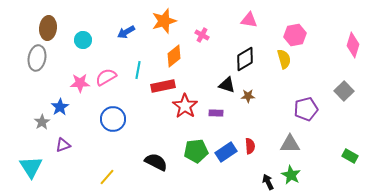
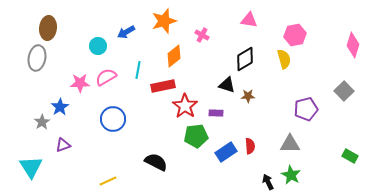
cyan circle: moved 15 px right, 6 px down
green pentagon: moved 15 px up
yellow line: moved 1 px right, 4 px down; rotated 24 degrees clockwise
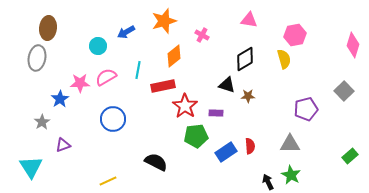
blue star: moved 8 px up
green rectangle: rotated 70 degrees counterclockwise
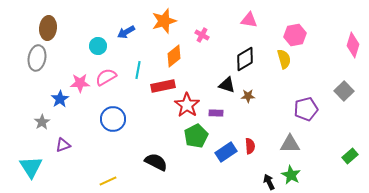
red star: moved 2 px right, 1 px up
green pentagon: rotated 20 degrees counterclockwise
black arrow: moved 1 px right
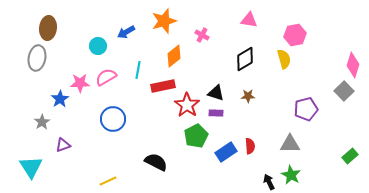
pink diamond: moved 20 px down
black triangle: moved 11 px left, 8 px down
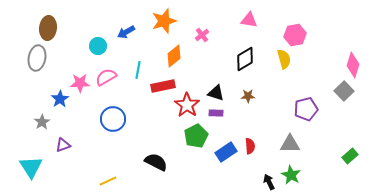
pink cross: rotated 24 degrees clockwise
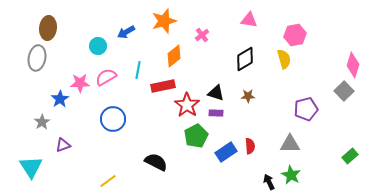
yellow line: rotated 12 degrees counterclockwise
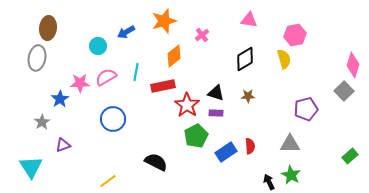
cyan line: moved 2 px left, 2 px down
